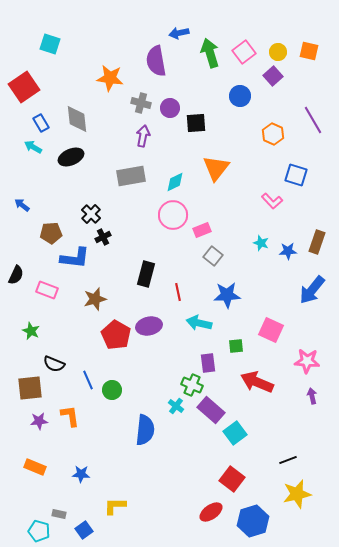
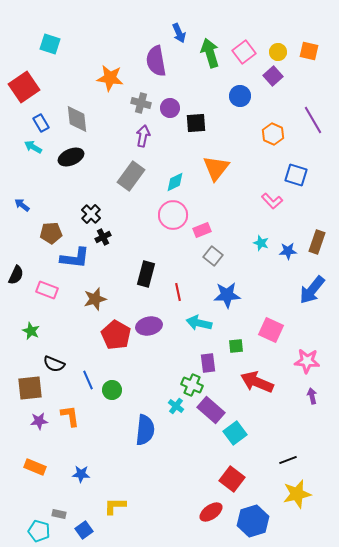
blue arrow at (179, 33): rotated 102 degrees counterclockwise
gray rectangle at (131, 176): rotated 44 degrees counterclockwise
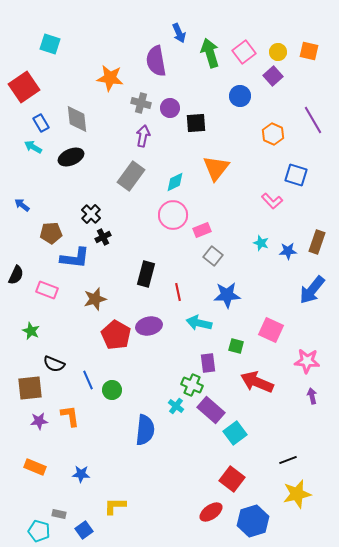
green square at (236, 346): rotated 21 degrees clockwise
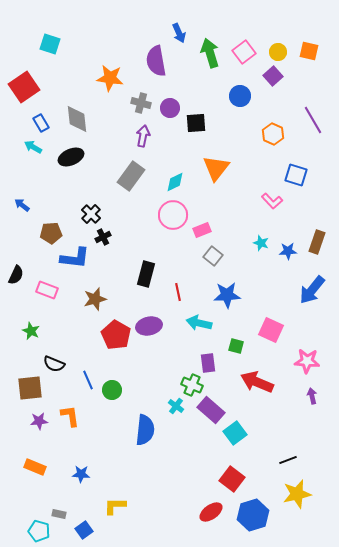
blue hexagon at (253, 521): moved 6 px up
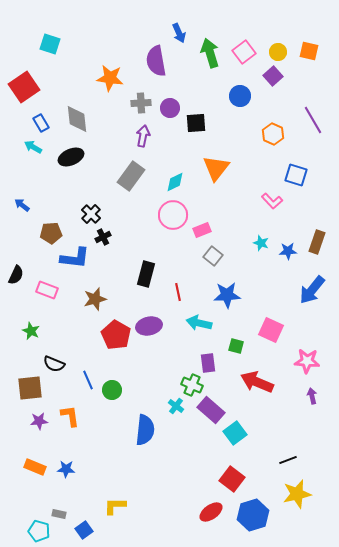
gray cross at (141, 103): rotated 18 degrees counterclockwise
blue star at (81, 474): moved 15 px left, 5 px up
